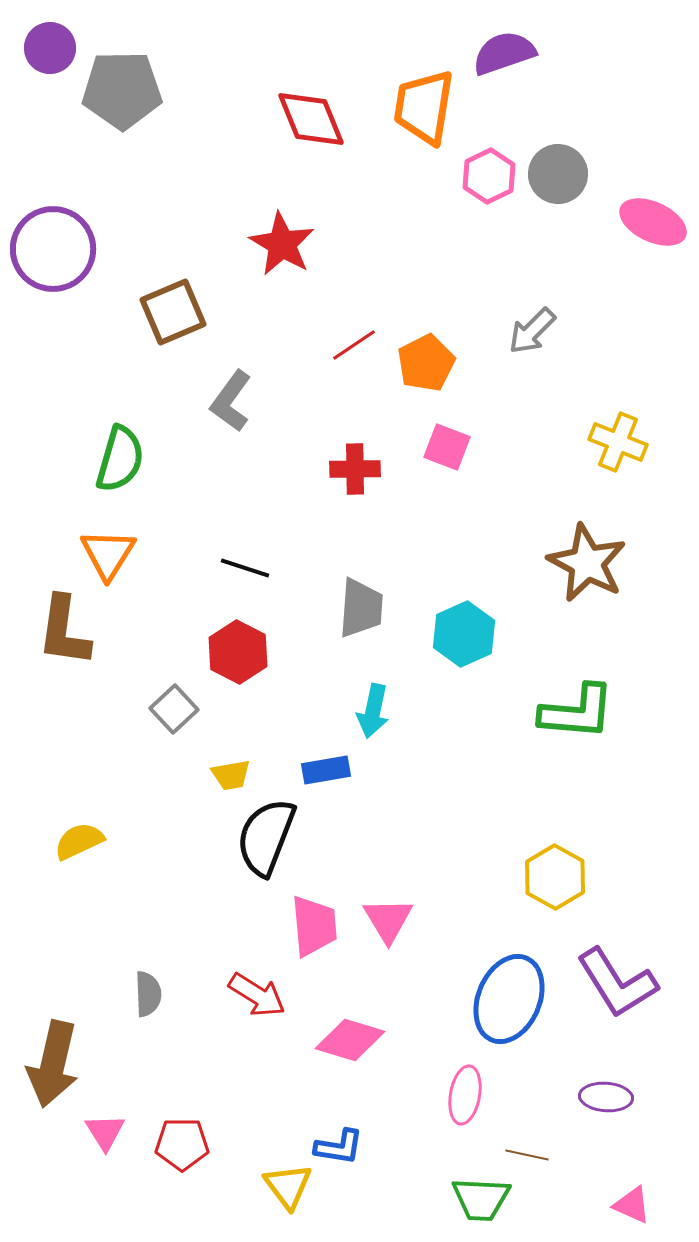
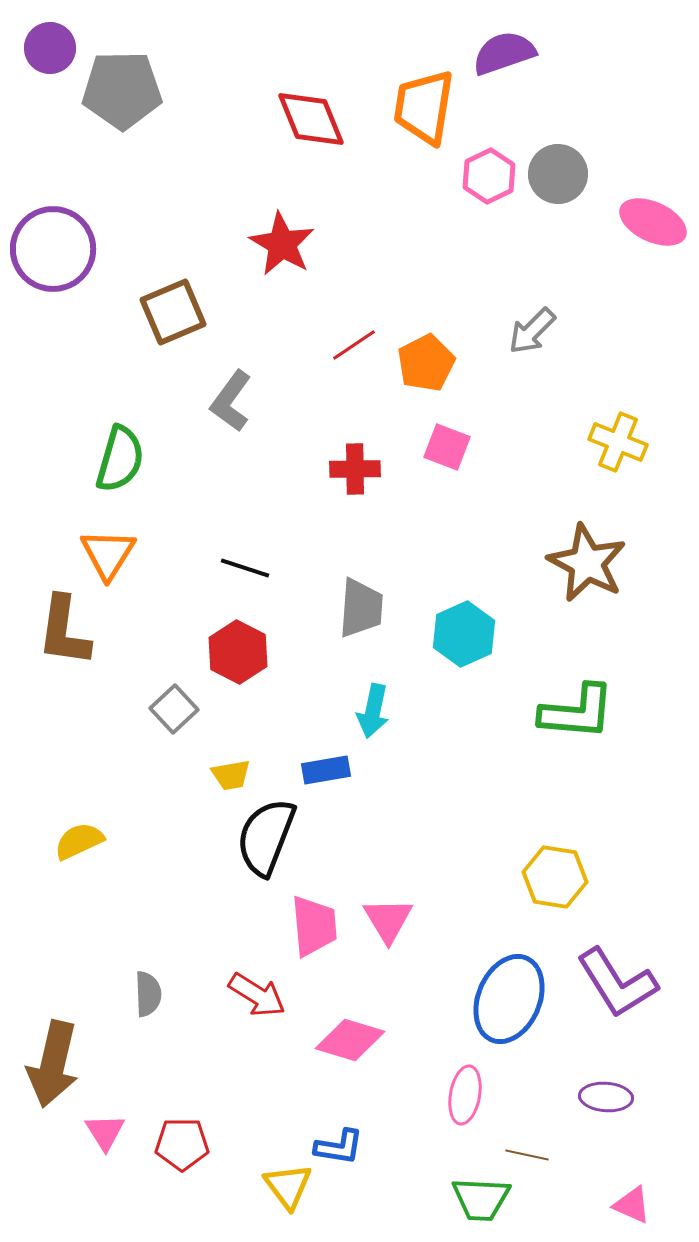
yellow hexagon at (555, 877): rotated 20 degrees counterclockwise
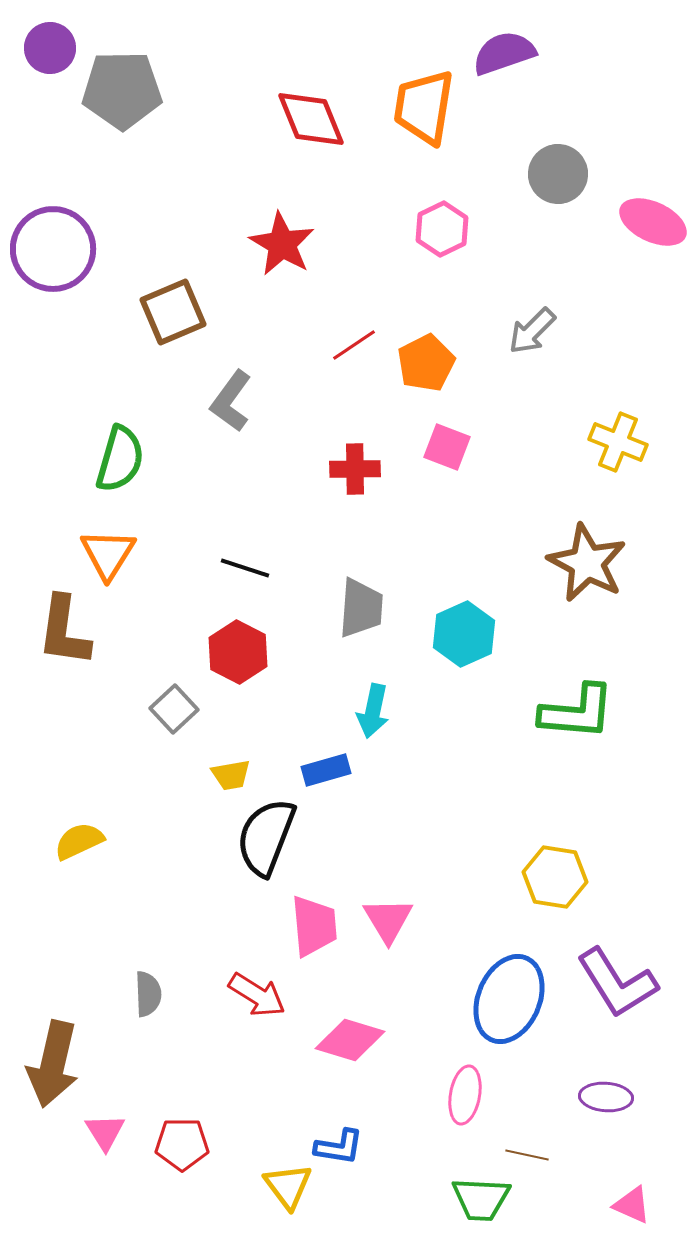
pink hexagon at (489, 176): moved 47 px left, 53 px down
blue rectangle at (326, 770): rotated 6 degrees counterclockwise
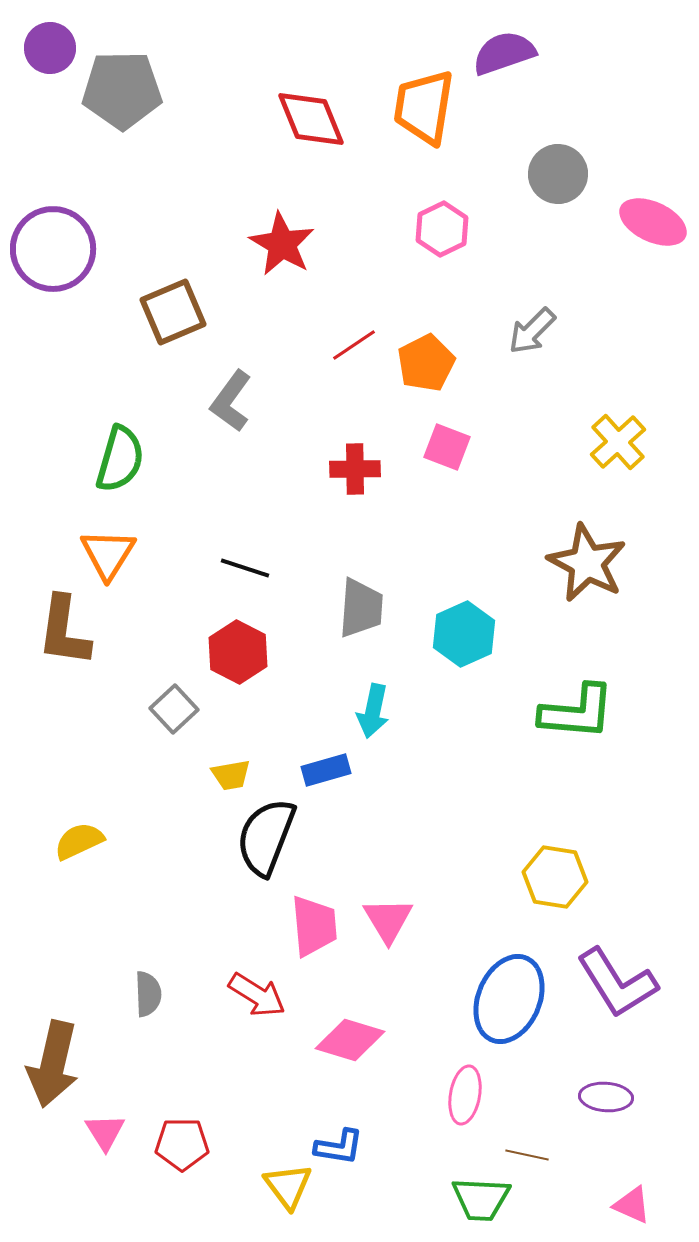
yellow cross at (618, 442): rotated 26 degrees clockwise
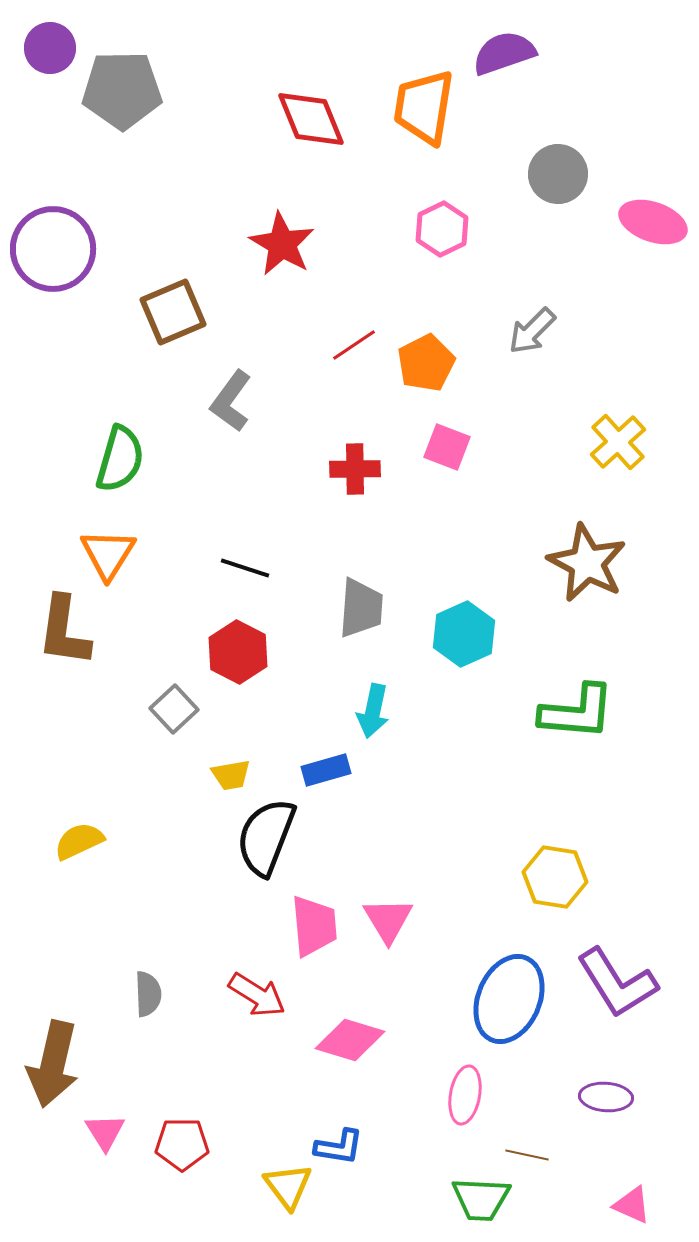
pink ellipse at (653, 222): rotated 6 degrees counterclockwise
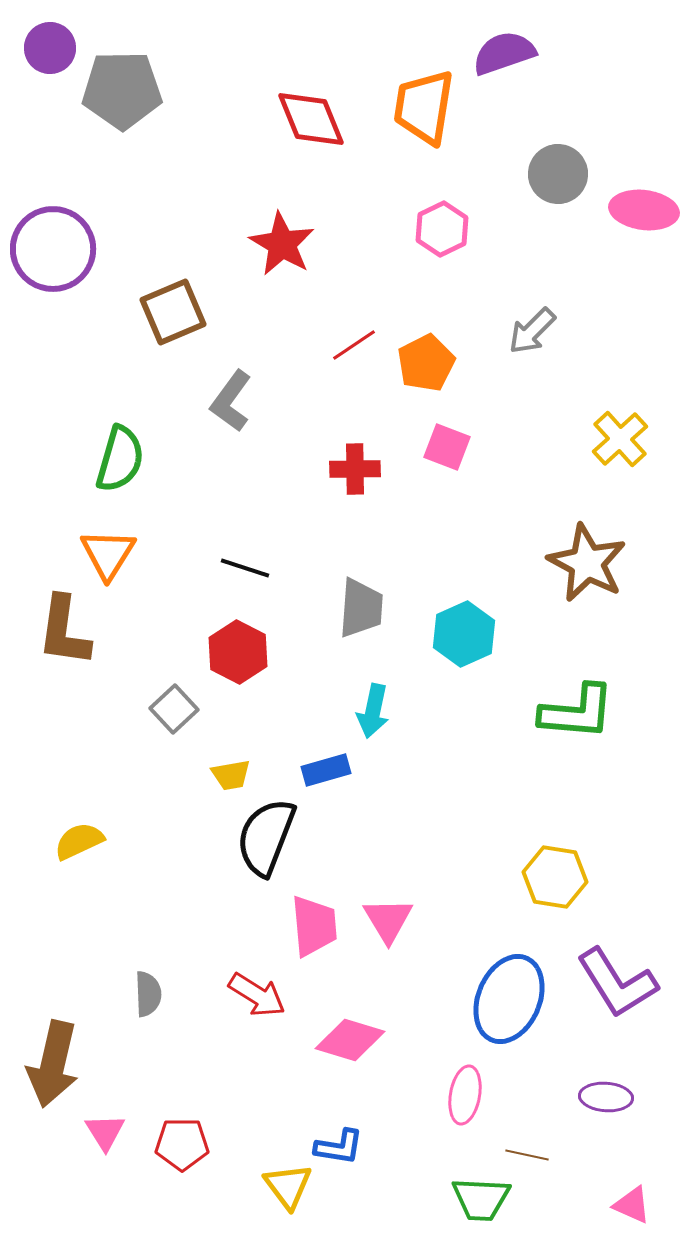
pink ellipse at (653, 222): moved 9 px left, 12 px up; rotated 12 degrees counterclockwise
yellow cross at (618, 442): moved 2 px right, 3 px up
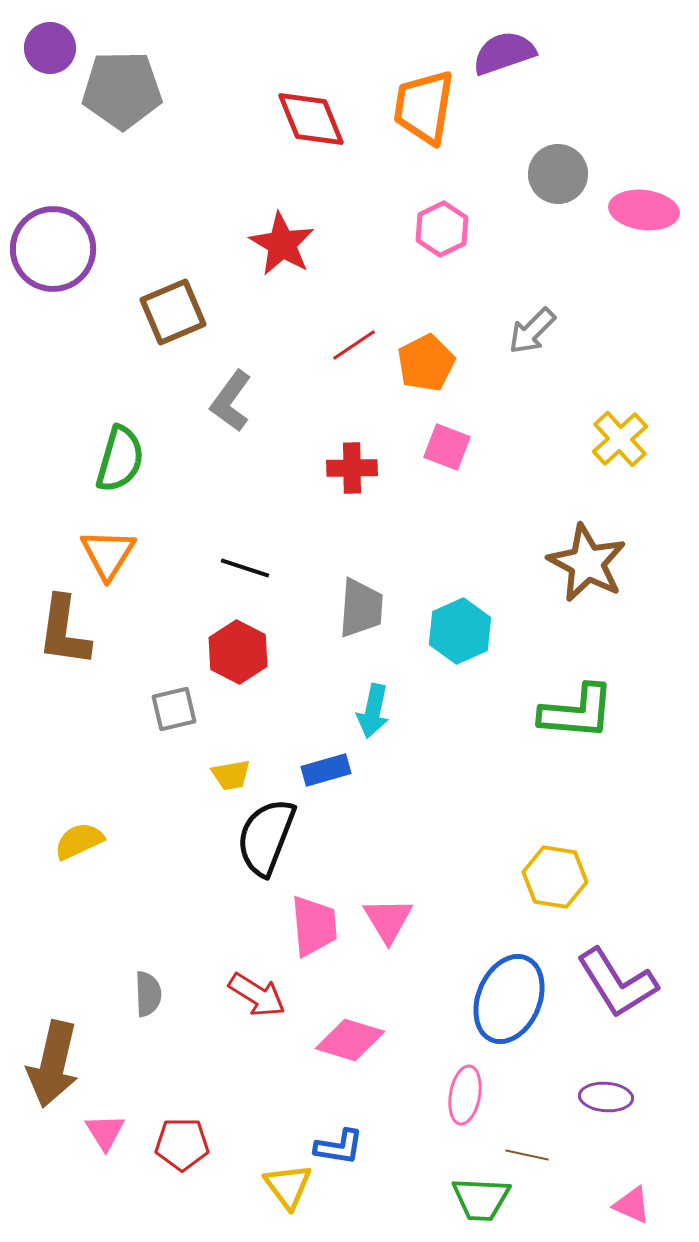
red cross at (355, 469): moved 3 px left, 1 px up
cyan hexagon at (464, 634): moved 4 px left, 3 px up
gray square at (174, 709): rotated 30 degrees clockwise
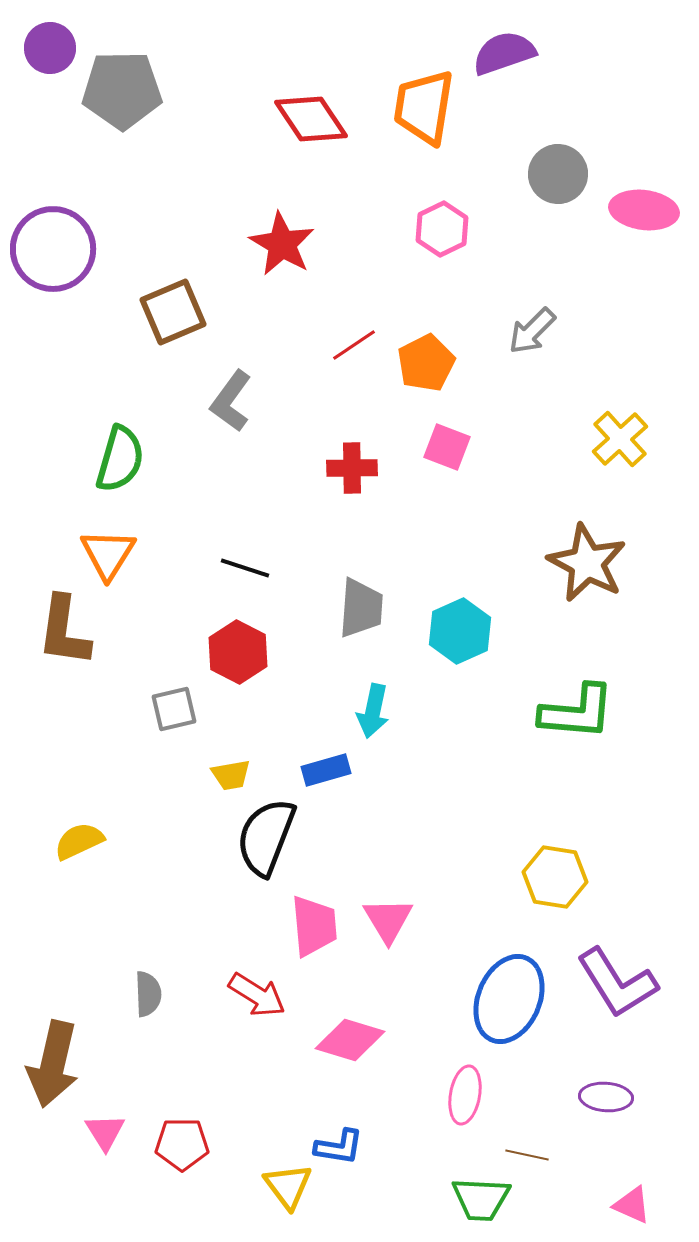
red diamond at (311, 119): rotated 12 degrees counterclockwise
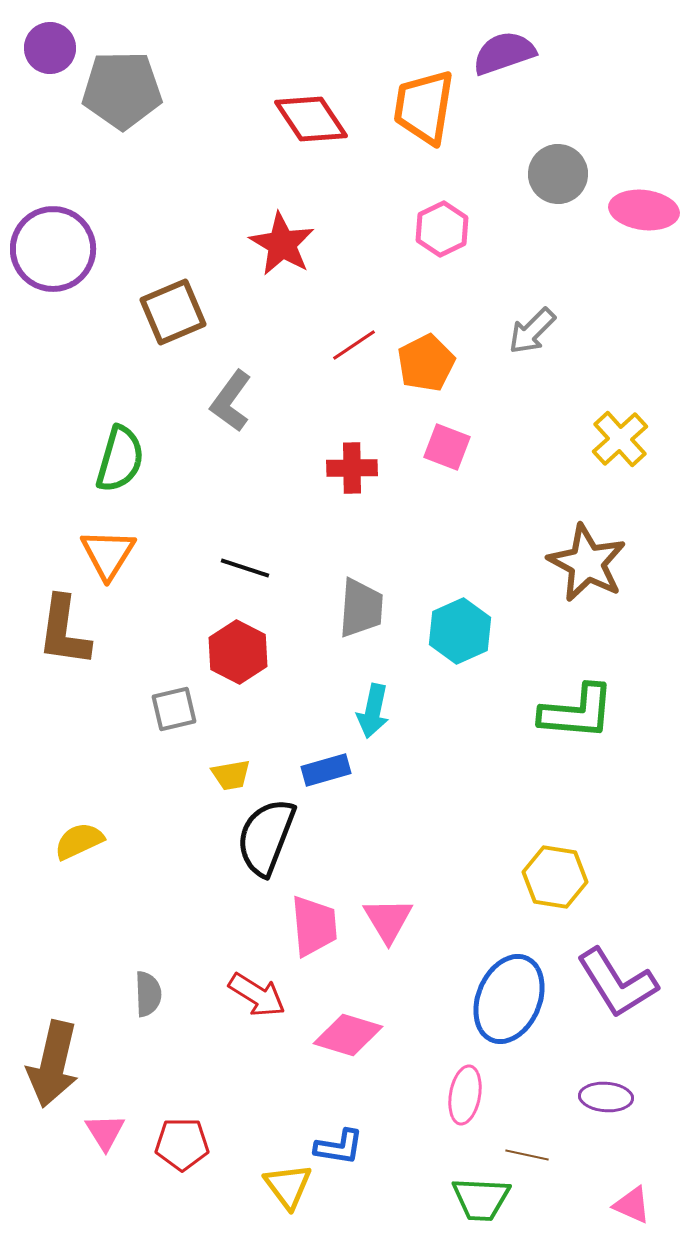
pink diamond at (350, 1040): moved 2 px left, 5 px up
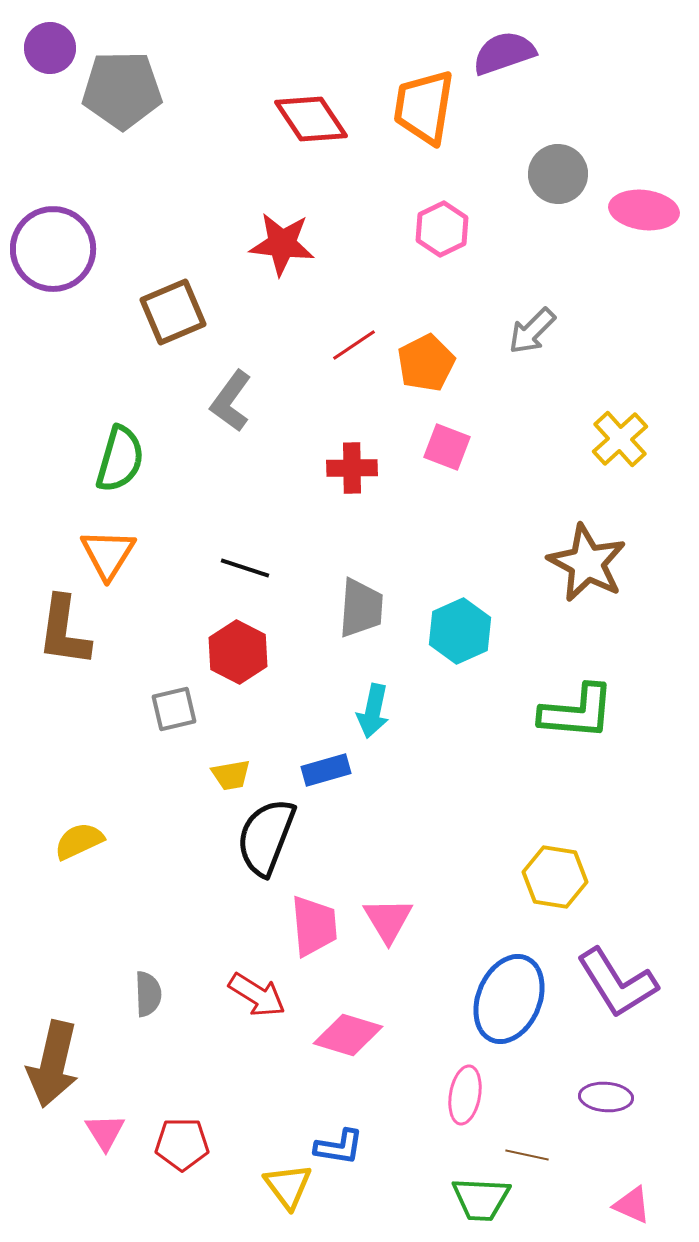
red star at (282, 244): rotated 24 degrees counterclockwise
